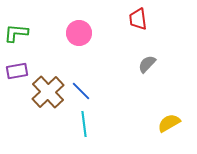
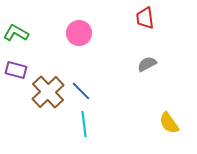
red trapezoid: moved 7 px right, 1 px up
green L-shape: rotated 25 degrees clockwise
gray semicircle: rotated 18 degrees clockwise
purple rectangle: moved 1 px left, 1 px up; rotated 25 degrees clockwise
yellow semicircle: rotated 95 degrees counterclockwise
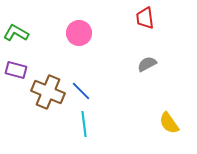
brown cross: rotated 24 degrees counterclockwise
